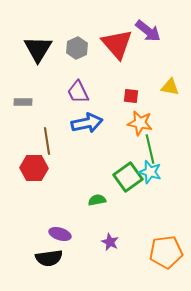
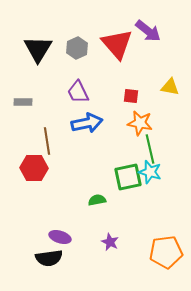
green square: rotated 24 degrees clockwise
purple ellipse: moved 3 px down
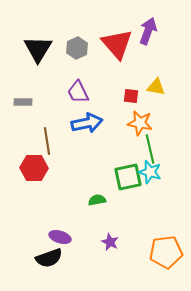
purple arrow: rotated 108 degrees counterclockwise
yellow triangle: moved 14 px left
black semicircle: rotated 12 degrees counterclockwise
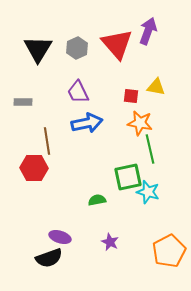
cyan star: moved 2 px left, 20 px down
orange pentagon: moved 3 px right, 1 px up; rotated 20 degrees counterclockwise
